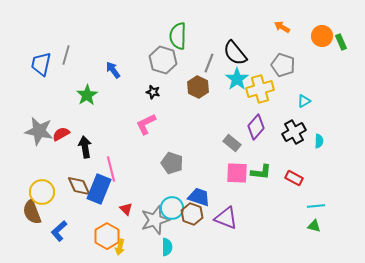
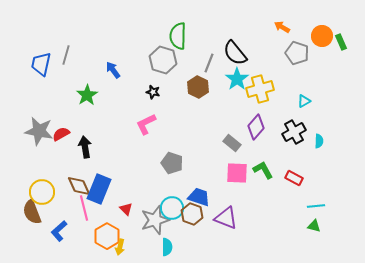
gray pentagon at (283, 65): moved 14 px right, 12 px up
pink line at (111, 169): moved 27 px left, 39 px down
green L-shape at (261, 172): moved 2 px right, 2 px up; rotated 125 degrees counterclockwise
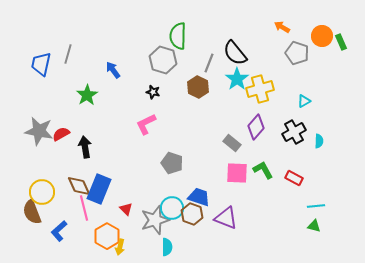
gray line at (66, 55): moved 2 px right, 1 px up
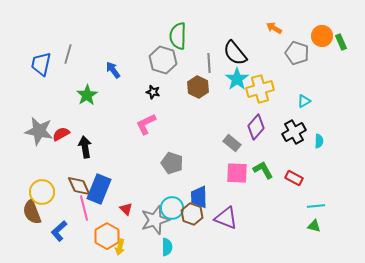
orange arrow at (282, 27): moved 8 px left, 1 px down
gray line at (209, 63): rotated 24 degrees counterclockwise
blue trapezoid at (199, 197): rotated 110 degrees counterclockwise
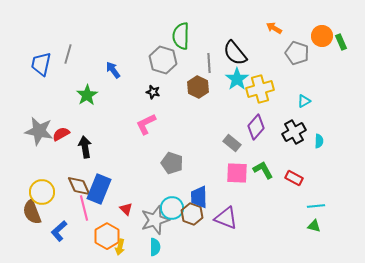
green semicircle at (178, 36): moved 3 px right
cyan semicircle at (167, 247): moved 12 px left
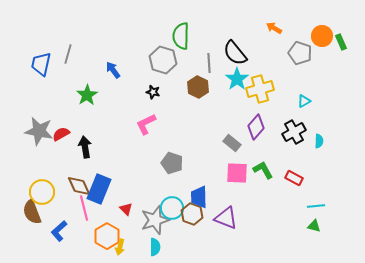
gray pentagon at (297, 53): moved 3 px right
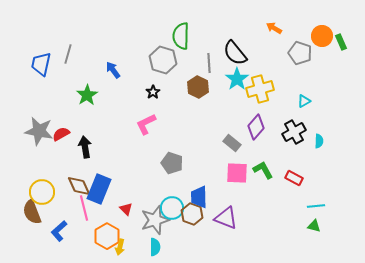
black star at (153, 92): rotated 24 degrees clockwise
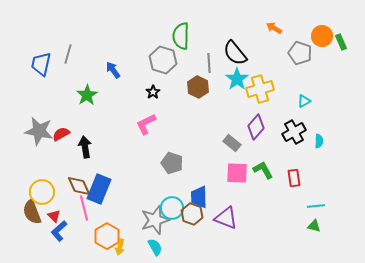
red rectangle at (294, 178): rotated 54 degrees clockwise
red triangle at (126, 209): moved 72 px left, 7 px down
cyan semicircle at (155, 247): rotated 30 degrees counterclockwise
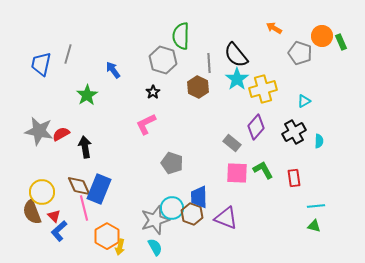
black semicircle at (235, 53): moved 1 px right, 2 px down
yellow cross at (260, 89): moved 3 px right
